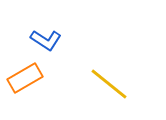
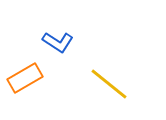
blue L-shape: moved 12 px right, 2 px down
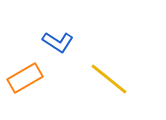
yellow line: moved 5 px up
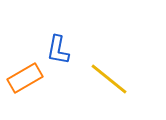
blue L-shape: moved 8 px down; rotated 68 degrees clockwise
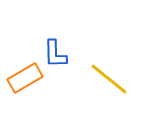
blue L-shape: moved 3 px left, 4 px down; rotated 12 degrees counterclockwise
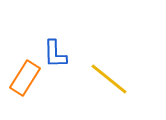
orange rectangle: rotated 28 degrees counterclockwise
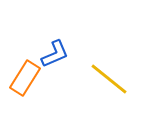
blue L-shape: rotated 112 degrees counterclockwise
